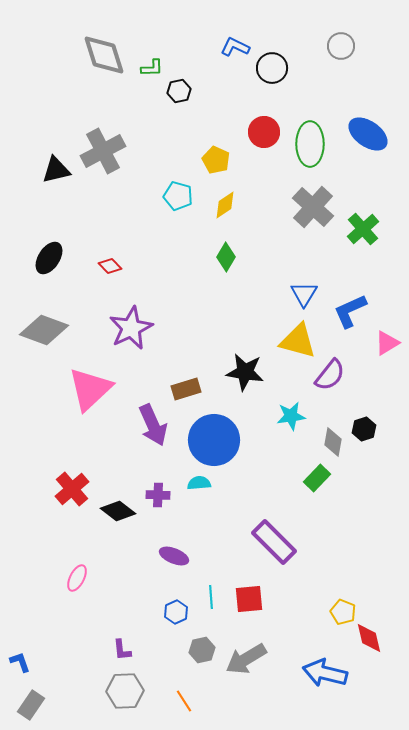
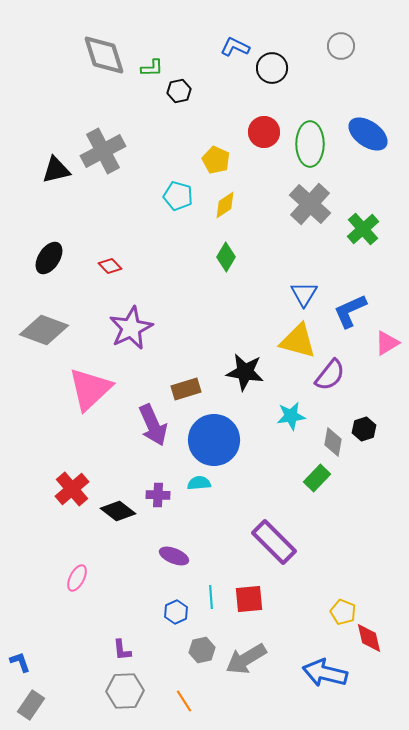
gray cross at (313, 207): moved 3 px left, 3 px up
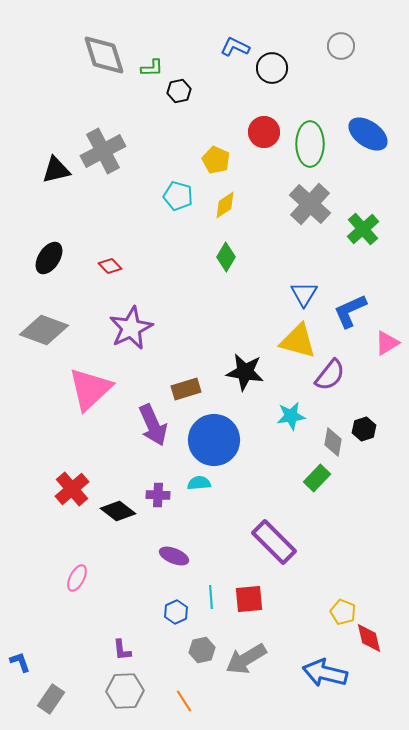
gray rectangle at (31, 705): moved 20 px right, 6 px up
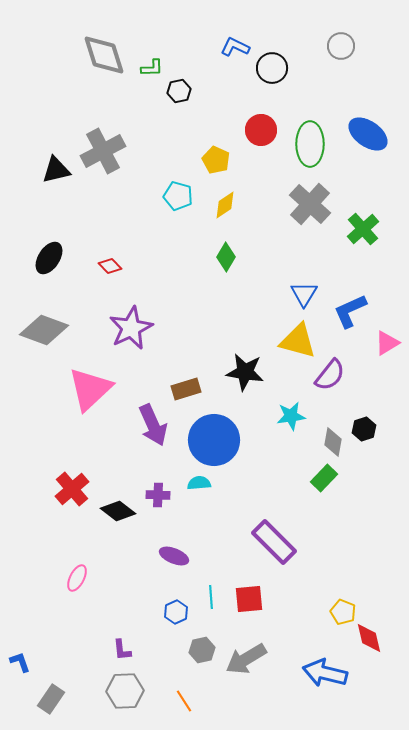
red circle at (264, 132): moved 3 px left, 2 px up
green rectangle at (317, 478): moved 7 px right
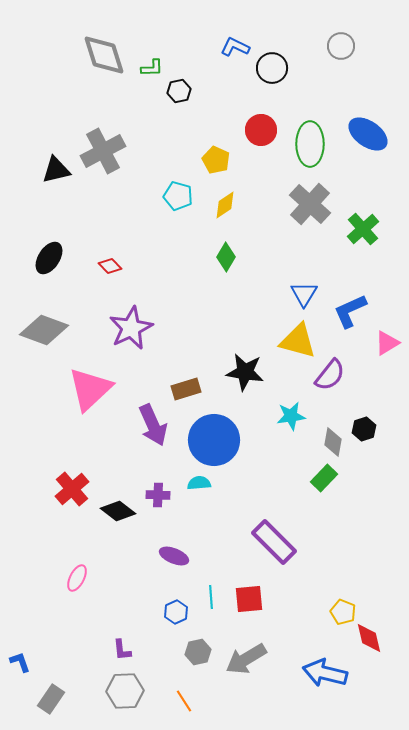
gray hexagon at (202, 650): moved 4 px left, 2 px down
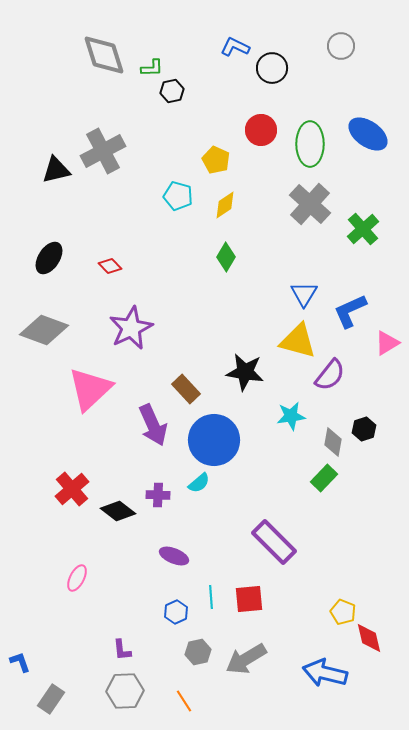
black hexagon at (179, 91): moved 7 px left
brown rectangle at (186, 389): rotated 64 degrees clockwise
cyan semicircle at (199, 483): rotated 145 degrees clockwise
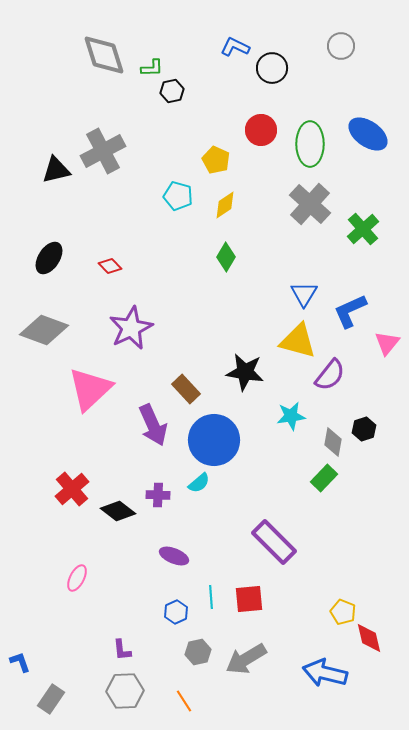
pink triangle at (387, 343): rotated 20 degrees counterclockwise
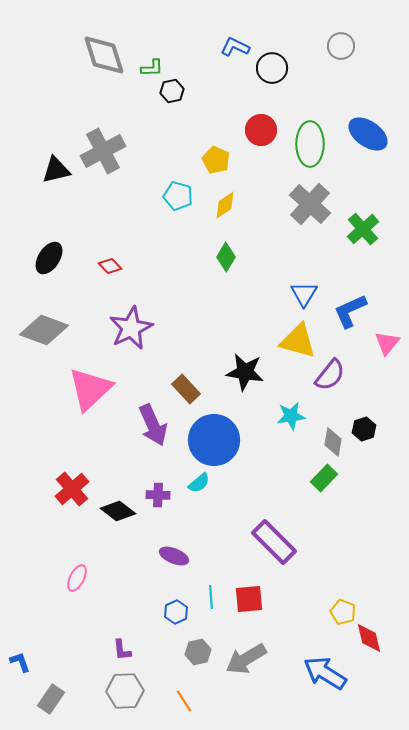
blue arrow at (325, 673): rotated 18 degrees clockwise
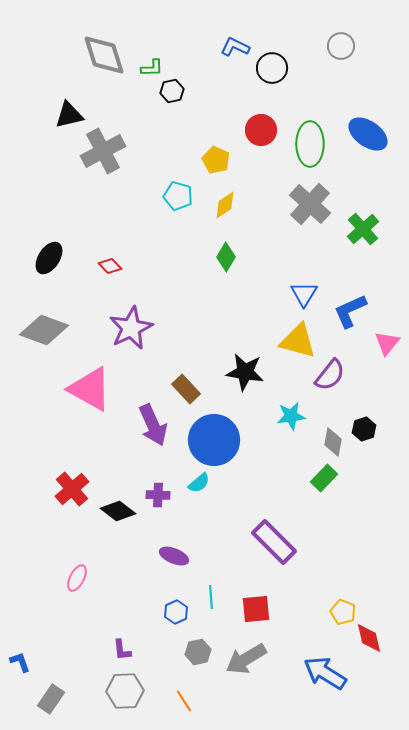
black triangle at (56, 170): moved 13 px right, 55 px up
pink triangle at (90, 389): rotated 48 degrees counterclockwise
red square at (249, 599): moved 7 px right, 10 px down
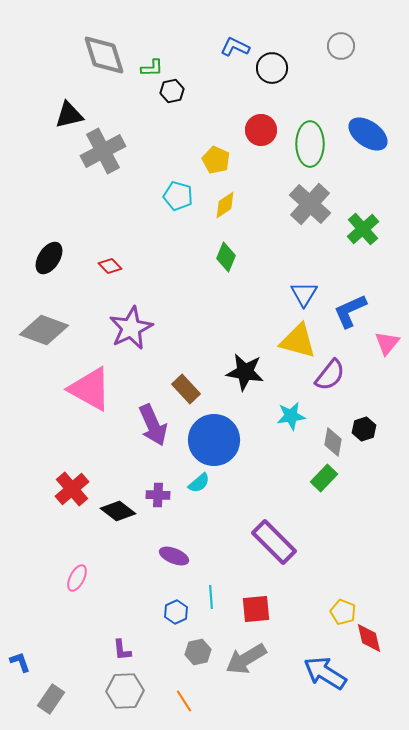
green diamond at (226, 257): rotated 8 degrees counterclockwise
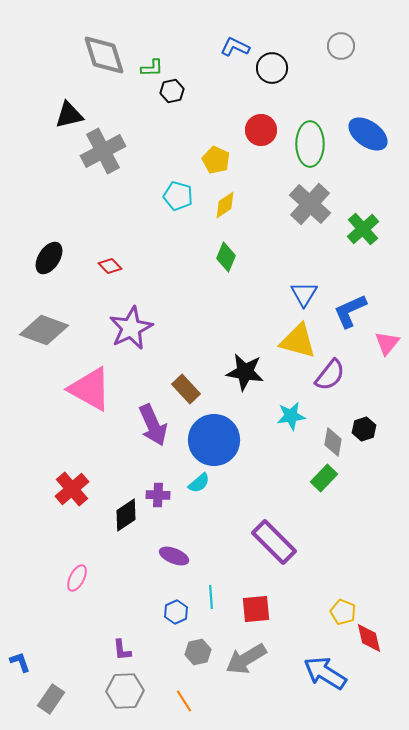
black diamond at (118, 511): moved 8 px right, 4 px down; rotated 72 degrees counterclockwise
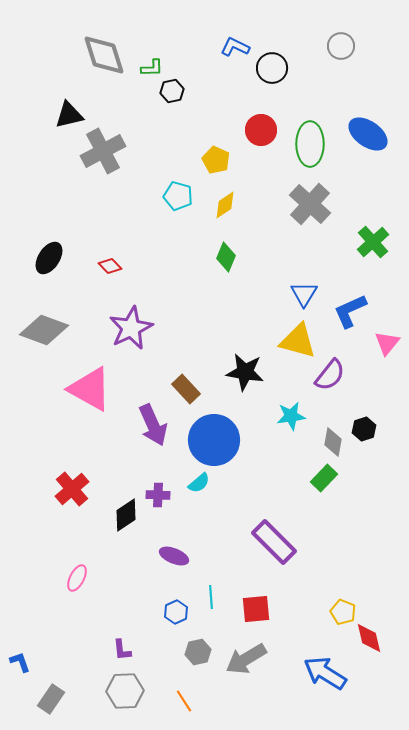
green cross at (363, 229): moved 10 px right, 13 px down
